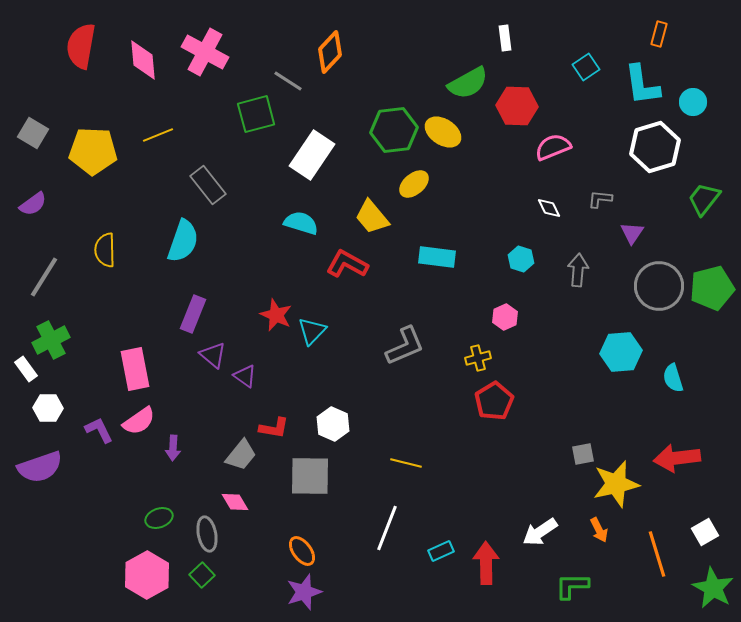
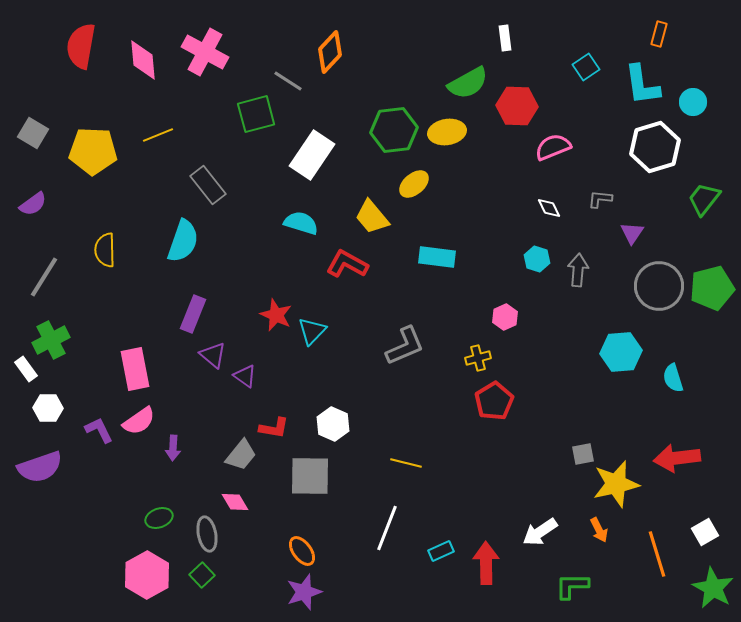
yellow ellipse at (443, 132): moved 4 px right; rotated 42 degrees counterclockwise
cyan hexagon at (521, 259): moved 16 px right
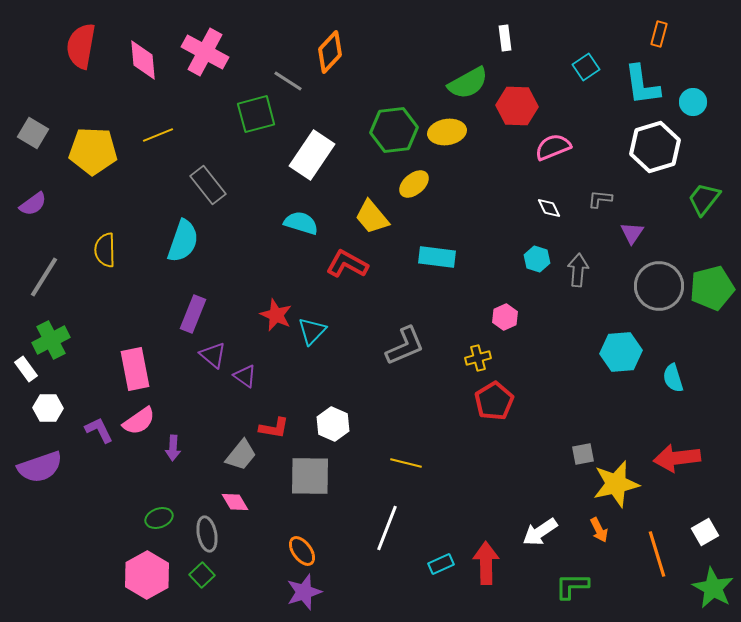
cyan rectangle at (441, 551): moved 13 px down
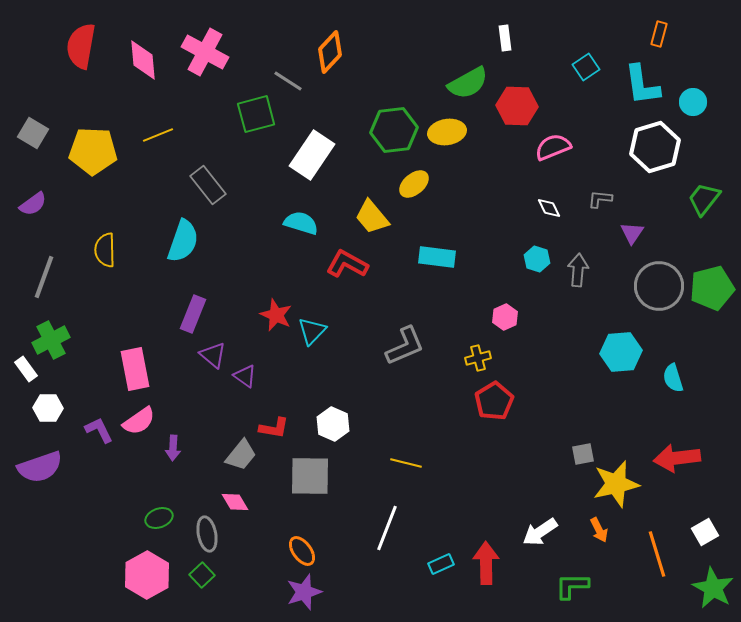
gray line at (44, 277): rotated 12 degrees counterclockwise
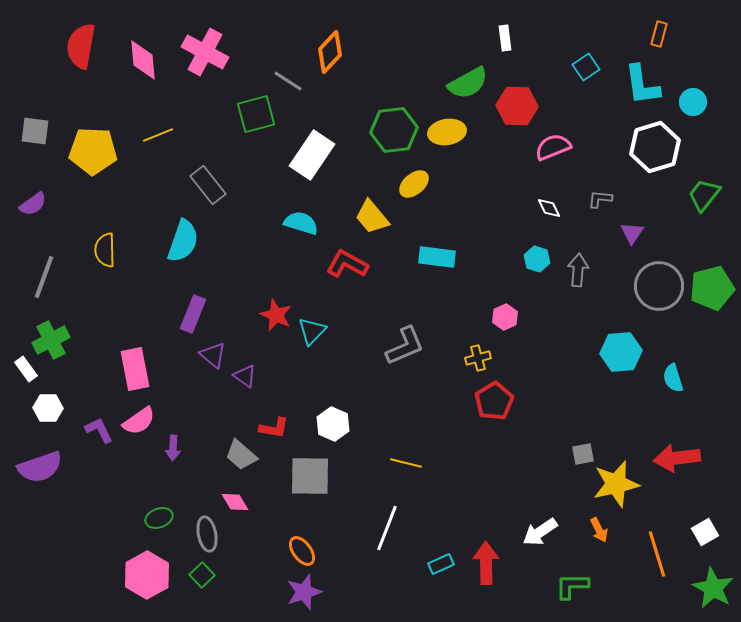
gray square at (33, 133): moved 2 px right, 2 px up; rotated 24 degrees counterclockwise
green trapezoid at (704, 199): moved 4 px up
gray trapezoid at (241, 455): rotated 92 degrees clockwise
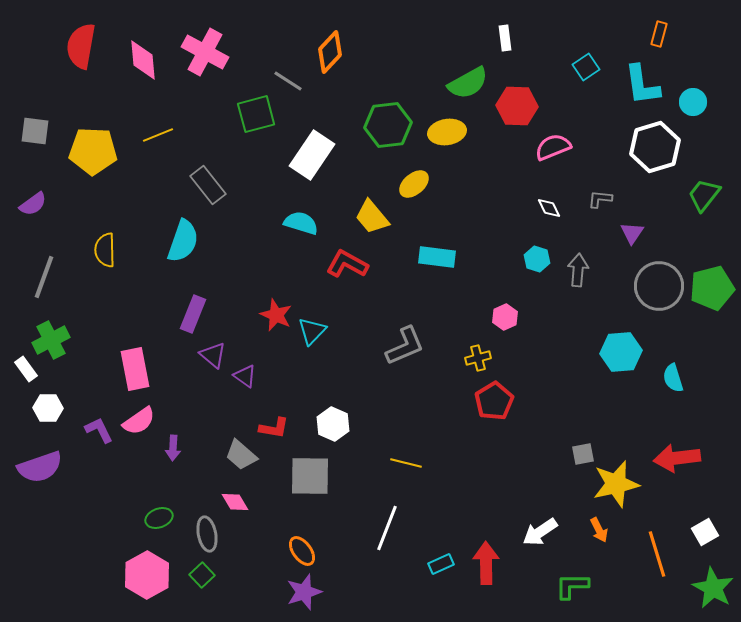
green hexagon at (394, 130): moved 6 px left, 5 px up
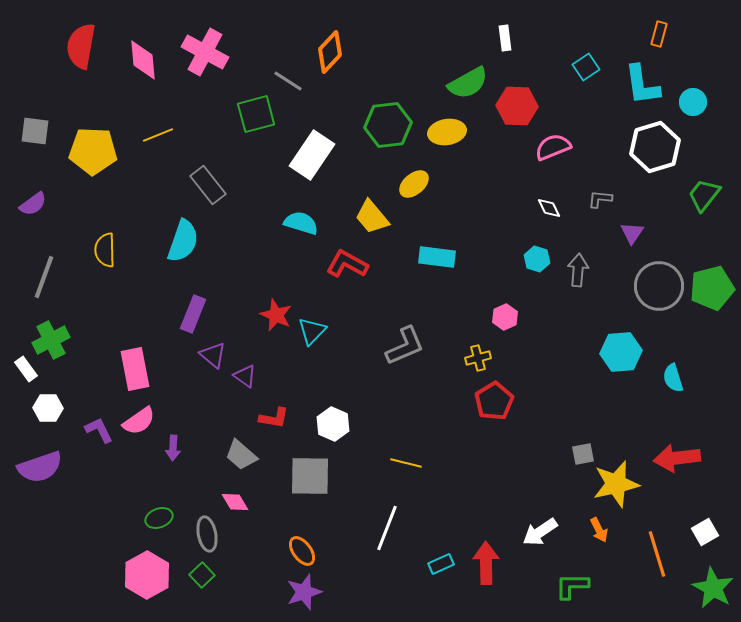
red L-shape at (274, 428): moved 10 px up
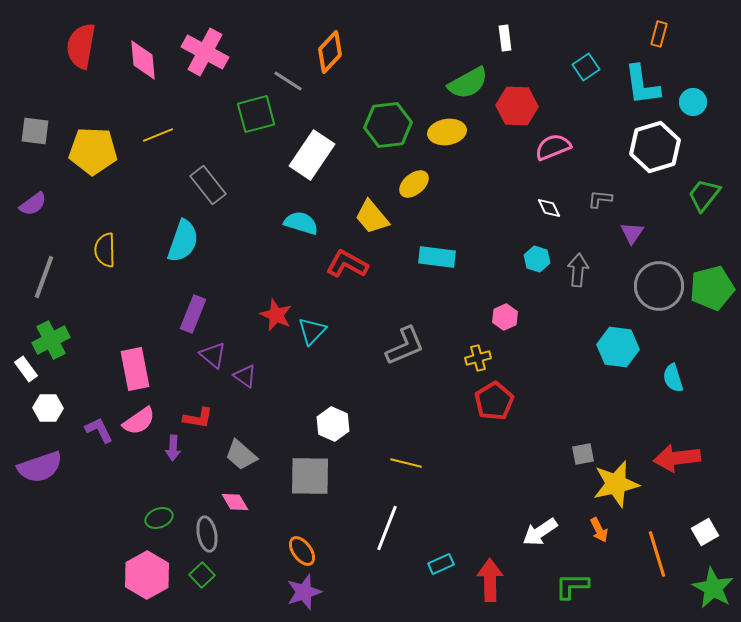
cyan hexagon at (621, 352): moved 3 px left, 5 px up; rotated 12 degrees clockwise
red L-shape at (274, 418): moved 76 px left
red arrow at (486, 563): moved 4 px right, 17 px down
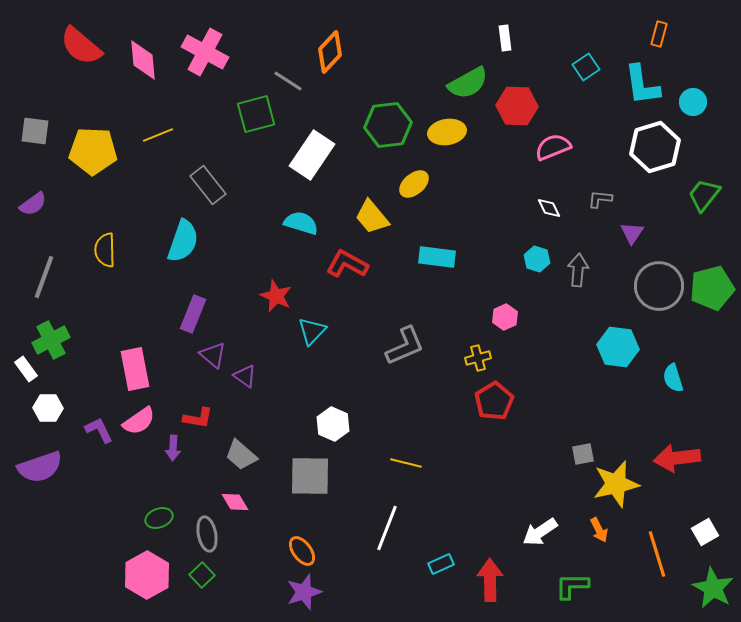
red semicircle at (81, 46): rotated 60 degrees counterclockwise
red star at (276, 315): moved 19 px up
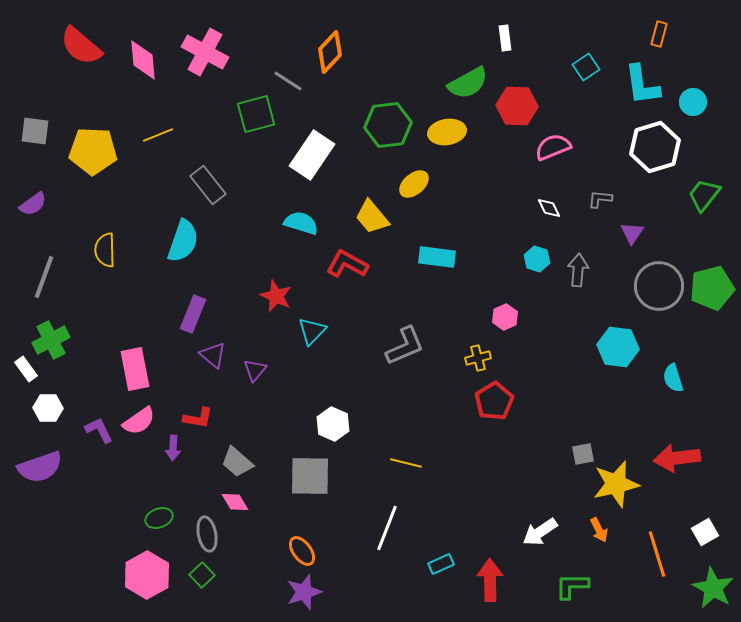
purple triangle at (245, 376): moved 10 px right, 6 px up; rotated 35 degrees clockwise
gray trapezoid at (241, 455): moved 4 px left, 7 px down
